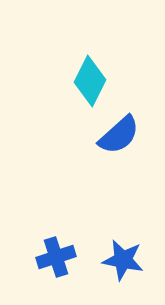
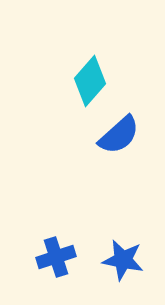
cyan diamond: rotated 15 degrees clockwise
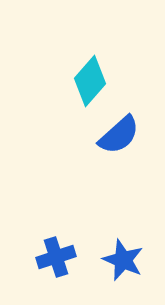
blue star: rotated 12 degrees clockwise
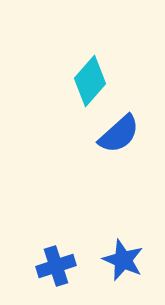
blue semicircle: moved 1 px up
blue cross: moved 9 px down
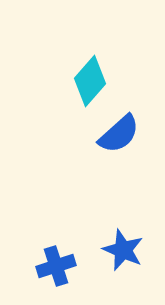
blue star: moved 10 px up
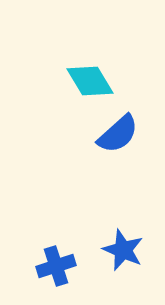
cyan diamond: rotated 72 degrees counterclockwise
blue semicircle: moved 1 px left
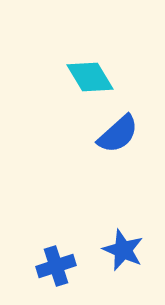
cyan diamond: moved 4 px up
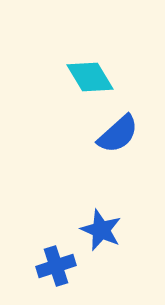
blue star: moved 22 px left, 20 px up
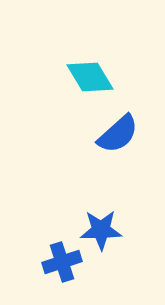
blue star: rotated 24 degrees counterclockwise
blue cross: moved 6 px right, 4 px up
